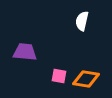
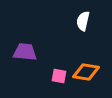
white semicircle: moved 1 px right
orange diamond: moved 7 px up
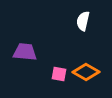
orange diamond: rotated 20 degrees clockwise
pink square: moved 2 px up
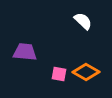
white semicircle: rotated 120 degrees clockwise
